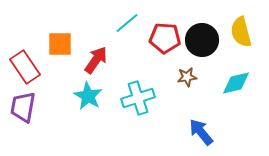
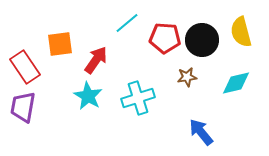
orange square: rotated 8 degrees counterclockwise
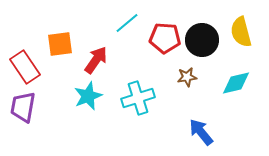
cyan star: rotated 20 degrees clockwise
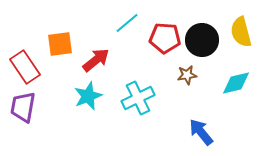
red arrow: rotated 16 degrees clockwise
brown star: moved 2 px up
cyan cross: rotated 8 degrees counterclockwise
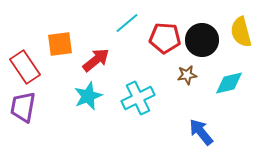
cyan diamond: moved 7 px left
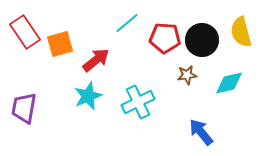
orange square: rotated 8 degrees counterclockwise
red rectangle: moved 35 px up
cyan cross: moved 4 px down
purple trapezoid: moved 1 px right, 1 px down
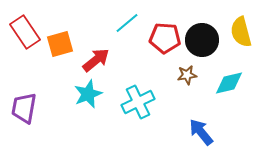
cyan star: moved 2 px up
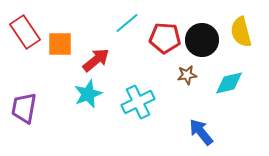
orange square: rotated 16 degrees clockwise
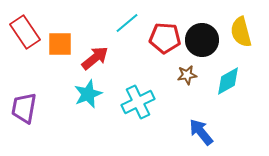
red arrow: moved 1 px left, 2 px up
cyan diamond: moved 1 px left, 2 px up; rotated 16 degrees counterclockwise
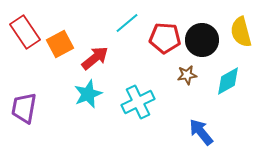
orange square: rotated 28 degrees counterclockwise
